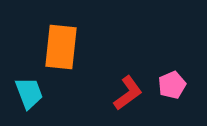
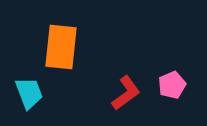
red L-shape: moved 2 px left
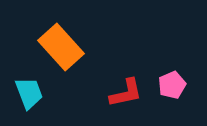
orange rectangle: rotated 48 degrees counterclockwise
red L-shape: rotated 24 degrees clockwise
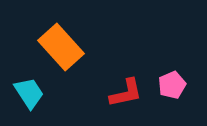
cyan trapezoid: rotated 12 degrees counterclockwise
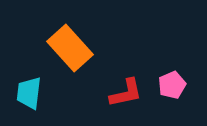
orange rectangle: moved 9 px right, 1 px down
cyan trapezoid: rotated 140 degrees counterclockwise
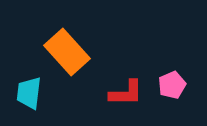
orange rectangle: moved 3 px left, 4 px down
red L-shape: rotated 12 degrees clockwise
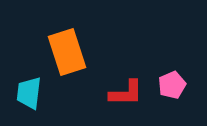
orange rectangle: rotated 24 degrees clockwise
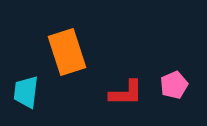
pink pentagon: moved 2 px right
cyan trapezoid: moved 3 px left, 1 px up
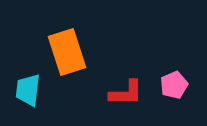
cyan trapezoid: moved 2 px right, 2 px up
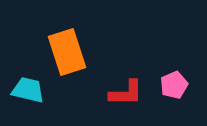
cyan trapezoid: rotated 96 degrees clockwise
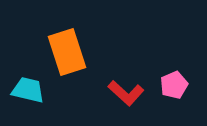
red L-shape: rotated 42 degrees clockwise
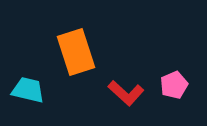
orange rectangle: moved 9 px right
